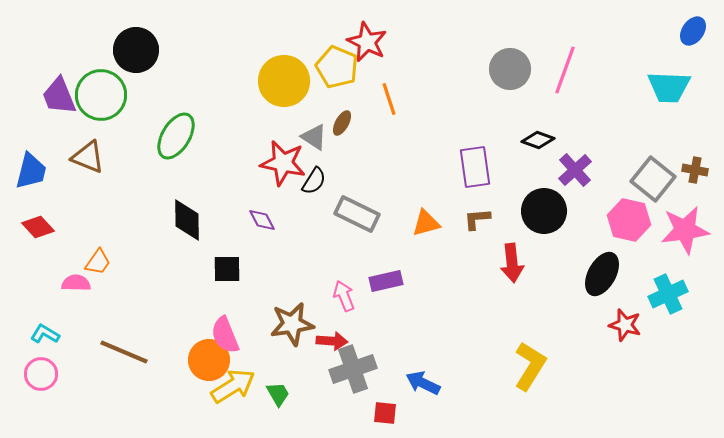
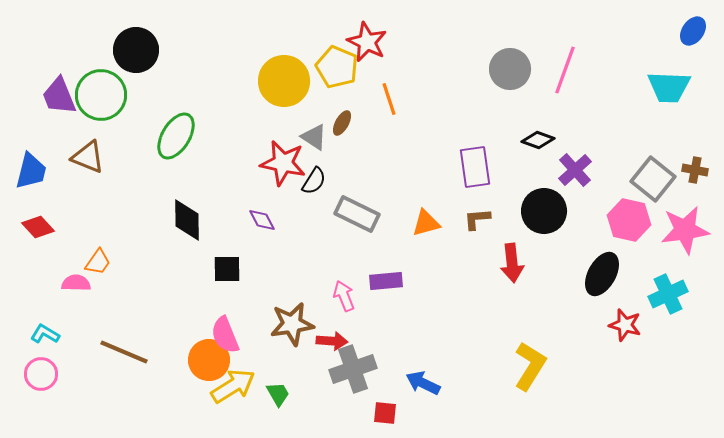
purple rectangle at (386, 281): rotated 8 degrees clockwise
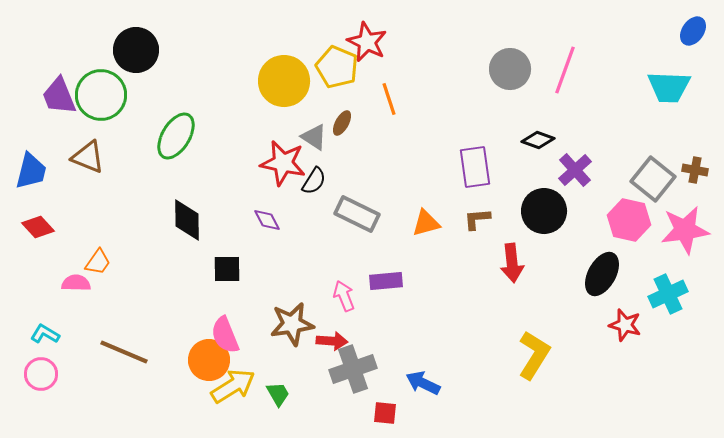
purple diamond at (262, 220): moved 5 px right
yellow L-shape at (530, 366): moved 4 px right, 11 px up
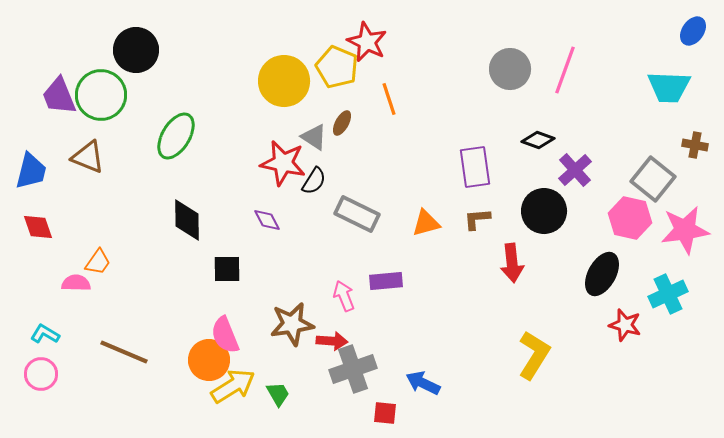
brown cross at (695, 170): moved 25 px up
pink hexagon at (629, 220): moved 1 px right, 2 px up
red diamond at (38, 227): rotated 24 degrees clockwise
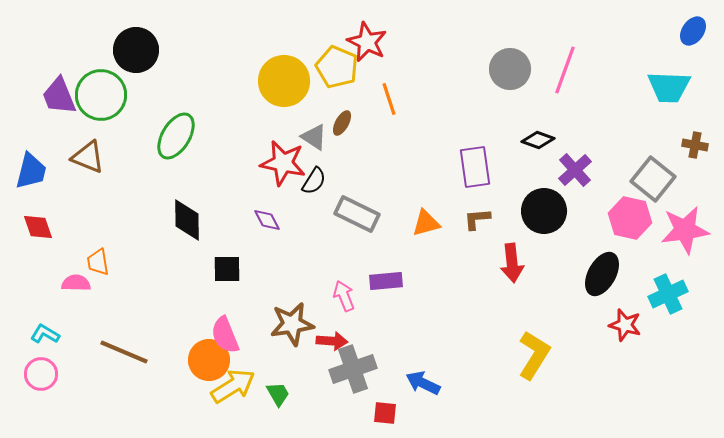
orange trapezoid at (98, 262): rotated 136 degrees clockwise
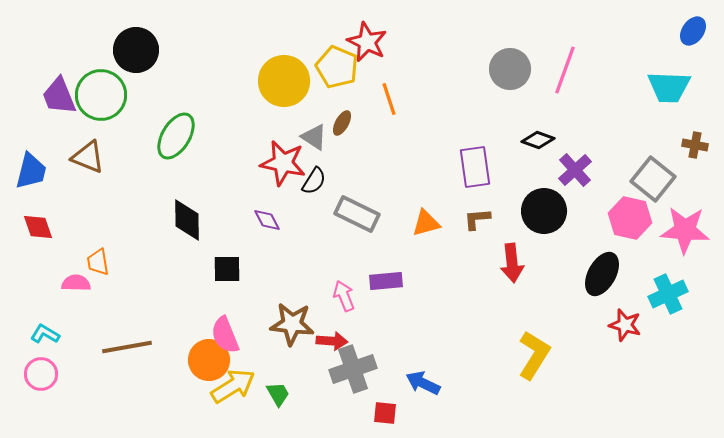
pink star at (685, 230): rotated 12 degrees clockwise
brown star at (292, 324): rotated 15 degrees clockwise
brown line at (124, 352): moved 3 px right, 5 px up; rotated 33 degrees counterclockwise
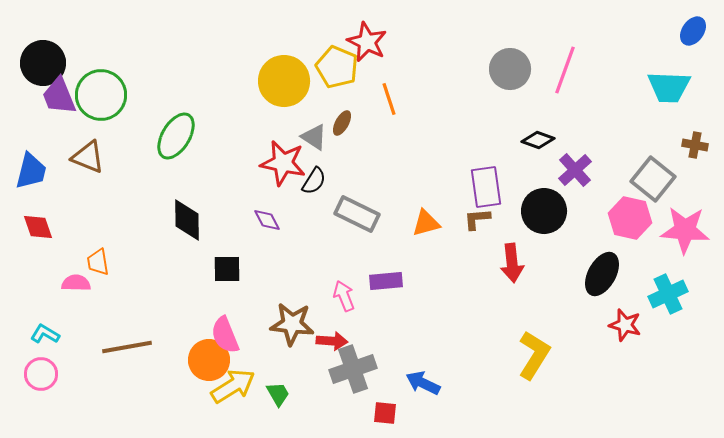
black circle at (136, 50): moved 93 px left, 13 px down
purple rectangle at (475, 167): moved 11 px right, 20 px down
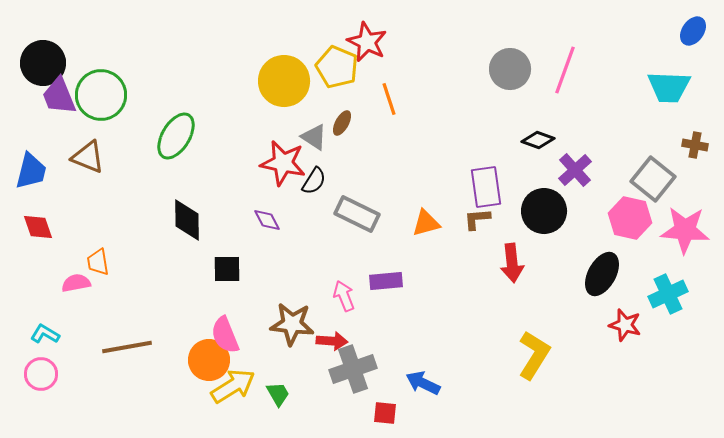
pink semicircle at (76, 283): rotated 12 degrees counterclockwise
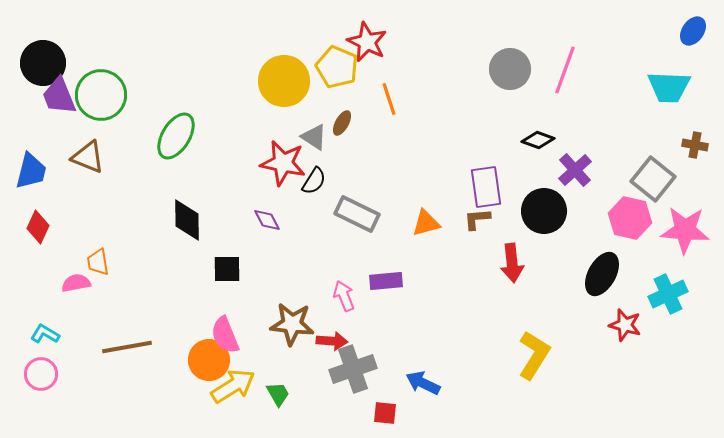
red diamond at (38, 227): rotated 44 degrees clockwise
